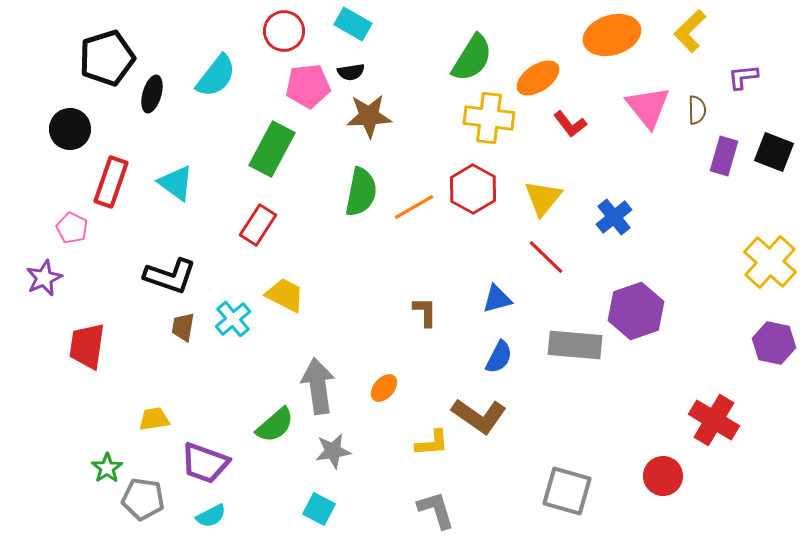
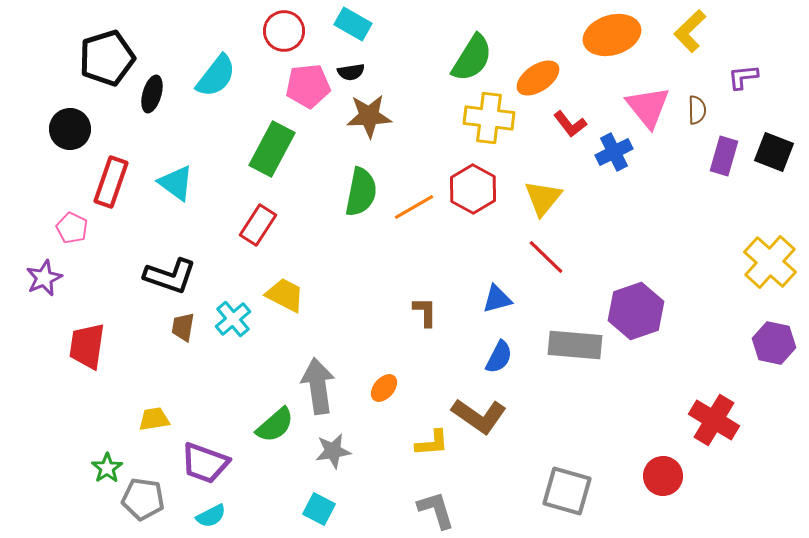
blue cross at (614, 217): moved 65 px up; rotated 12 degrees clockwise
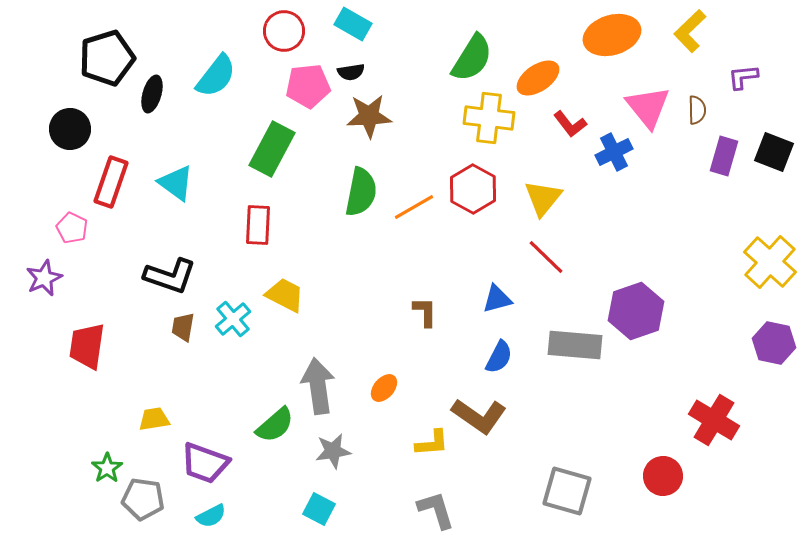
red rectangle at (258, 225): rotated 30 degrees counterclockwise
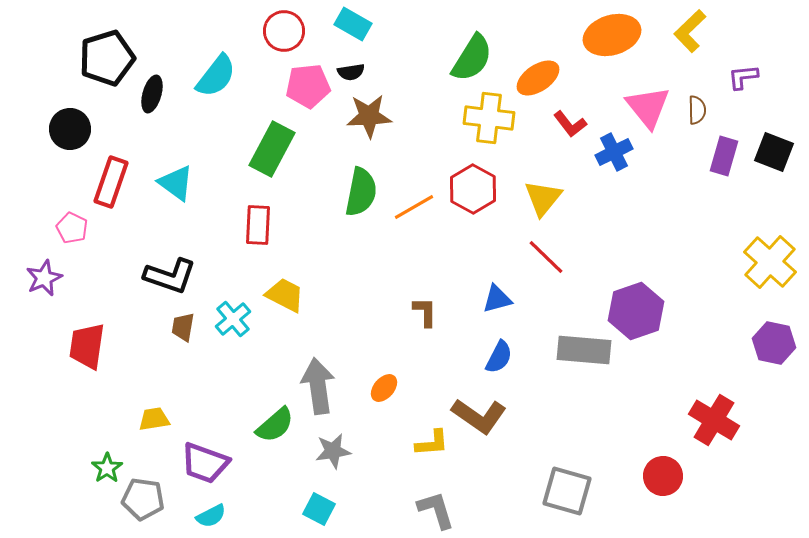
gray rectangle at (575, 345): moved 9 px right, 5 px down
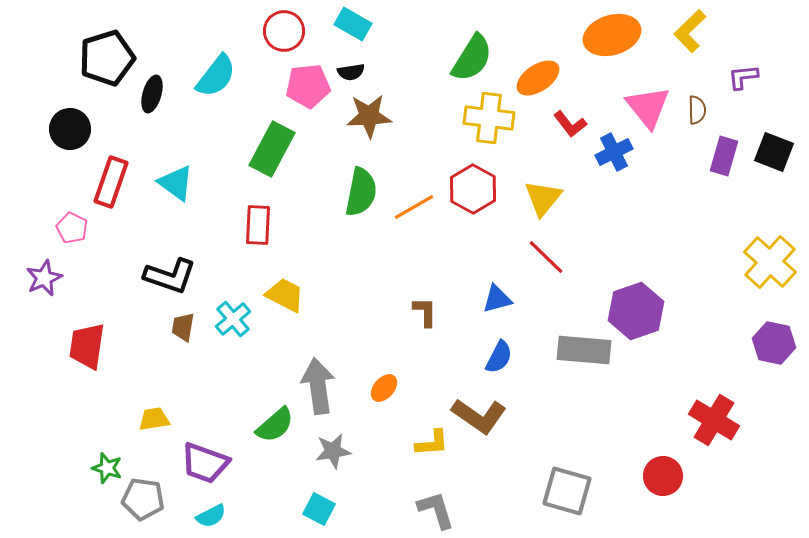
green star at (107, 468): rotated 20 degrees counterclockwise
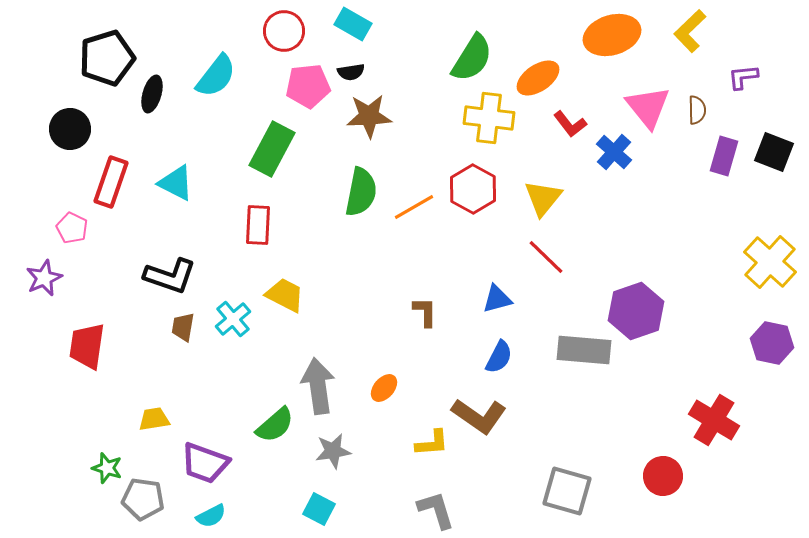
blue cross at (614, 152): rotated 21 degrees counterclockwise
cyan triangle at (176, 183): rotated 9 degrees counterclockwise
purple hexagon at (774, 343): moved 2 px left
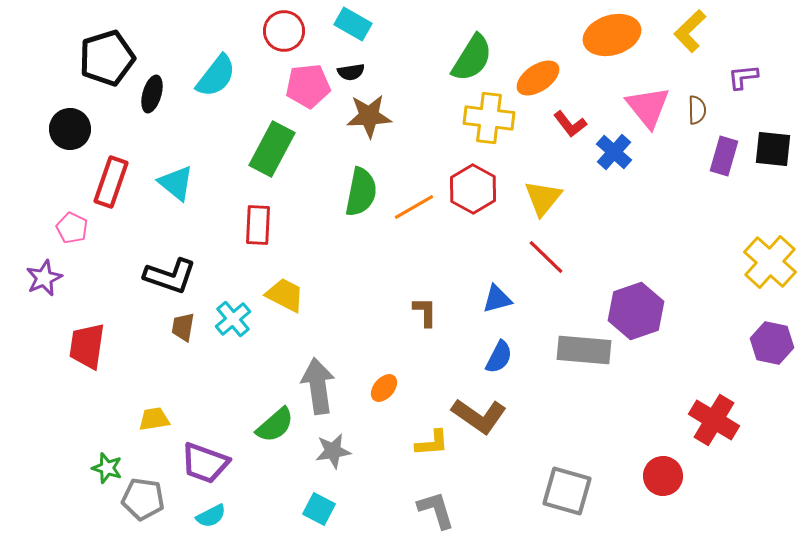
black square at (774, 152): moved 1 px left, 3 px up; rotated 15 degrees counterclockwise
cyan triangle at (176, 183): rotated 12 degrees clockwise
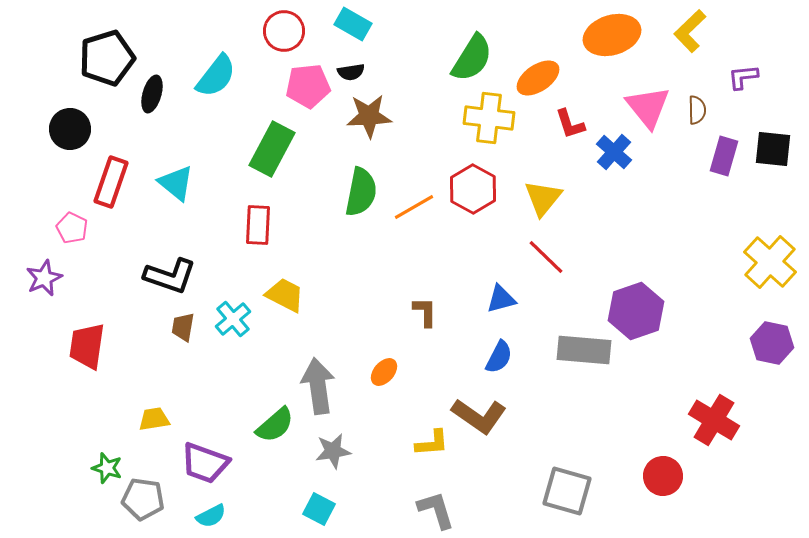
red L-shape at (570, 124): rotated 20 degrees clockwise
blue triangle at (497, 299): moved 4 px right
orange ellipse at (384, 388): moved 16 px up
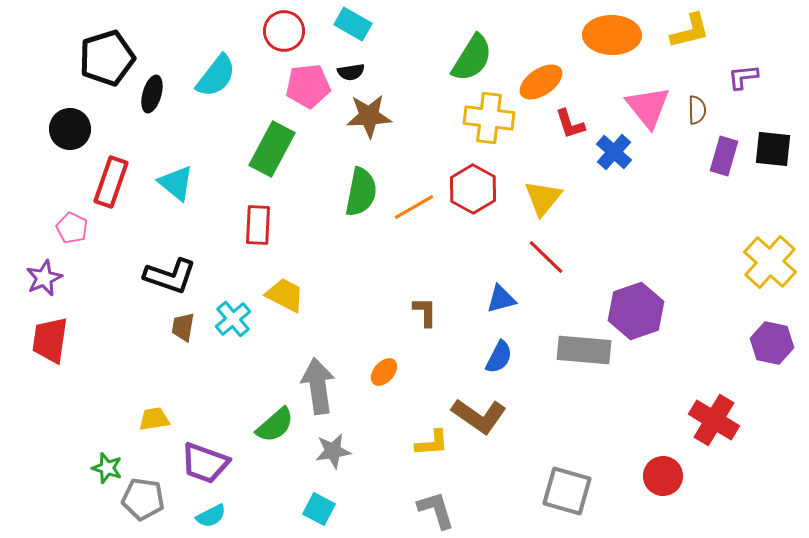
yellow L-shape at (690, 31): rotated 150 degrees counterclockwise
orange ellipse at (612, 35): rotated 18 degrees clockwise
orange ellipse at (538, 78): moved 3 px right, 4 px down
red trapezoid at (87, 346): moved 37 px left, 6 px up
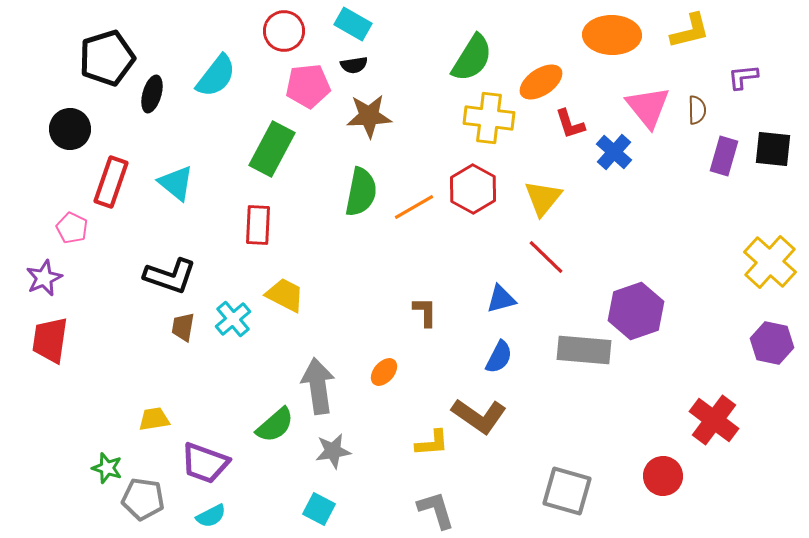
black semicircle at (351, 72): moved 3 px right, 7 px up
red cross at (714, 420): rotated 6 degrees clockwise
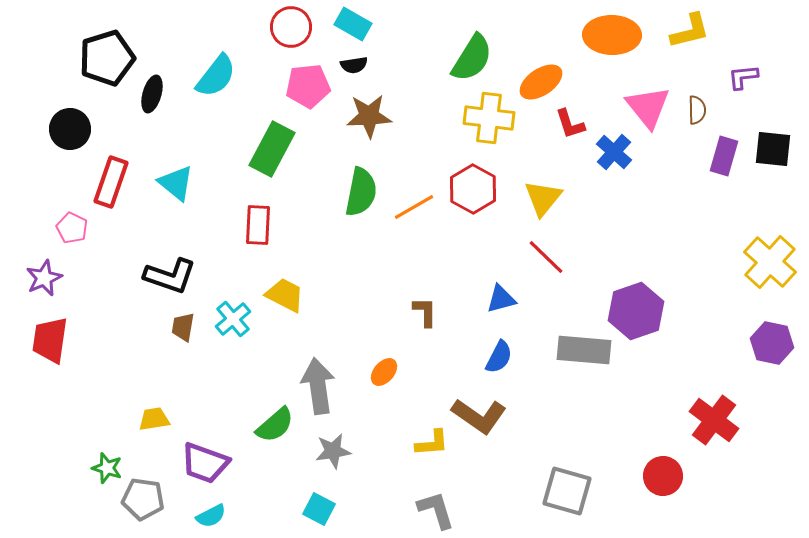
red circle at (284, 31): moved 7 px right, 4 px up
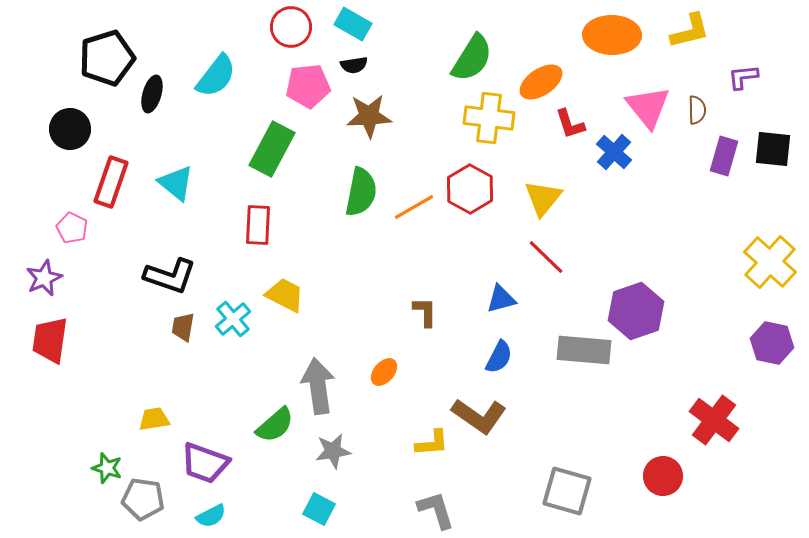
red hexagon at (473, 189): moved 3 px left
